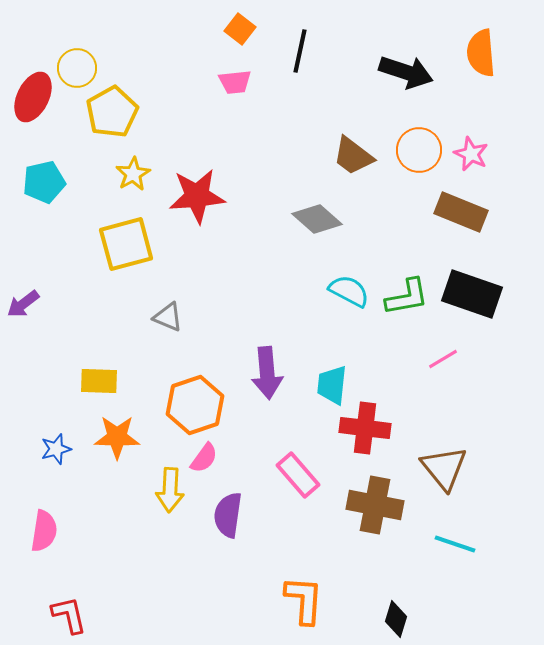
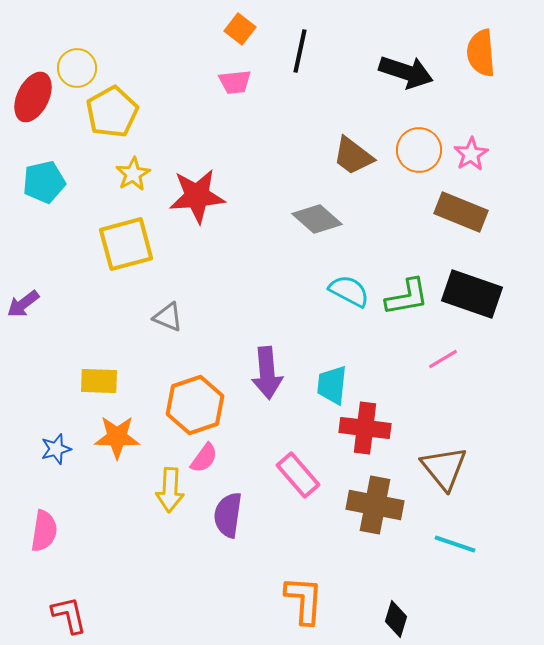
pink star at (471, 154): rotated 16 degrees clockwise
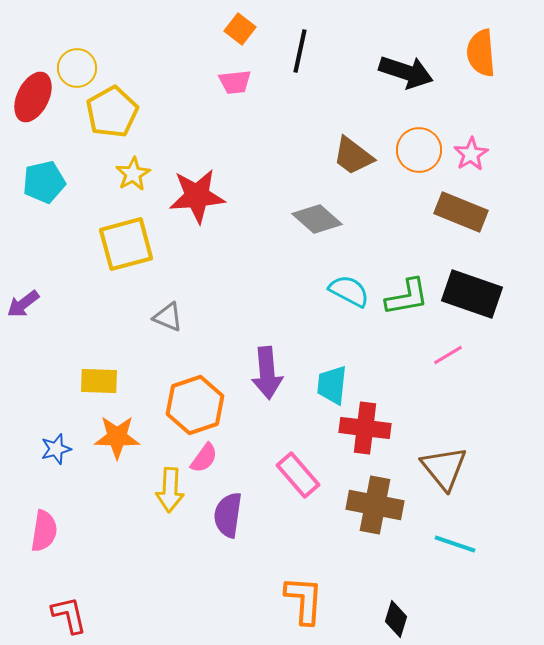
pink line at (443, 359): moved 5 px right, 4 px up
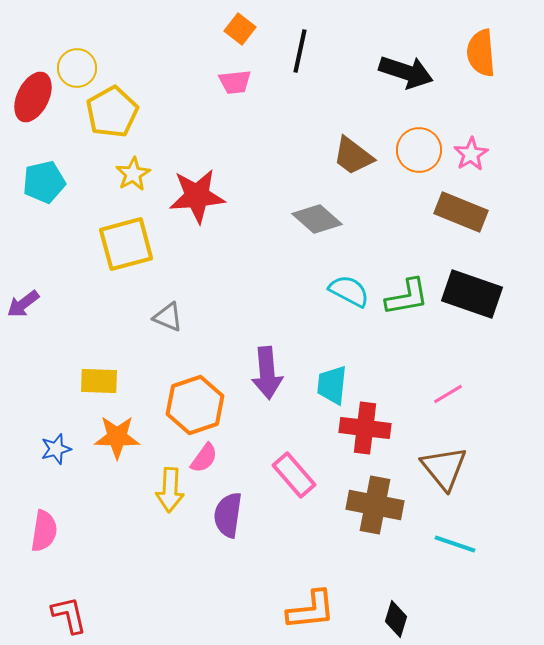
pink line at (448, 355): moved 39 px down
pink rectangle at (298, 475): moved 4 px left
orange L-shape at (304, 600): moved 7 px right, 10 px down; rotated 80 degrees clockwise
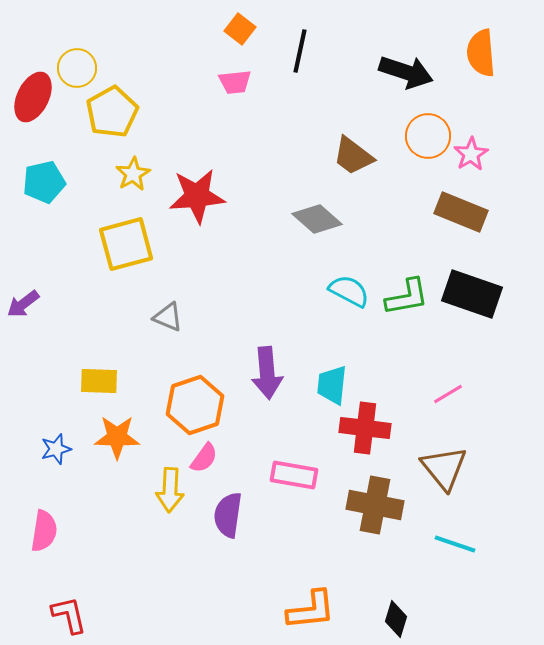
orange circle at (419, 150): moved 9 px right, 14 px up
pink rectangle at (294, 475): rotated 39 degrees counterclockwise
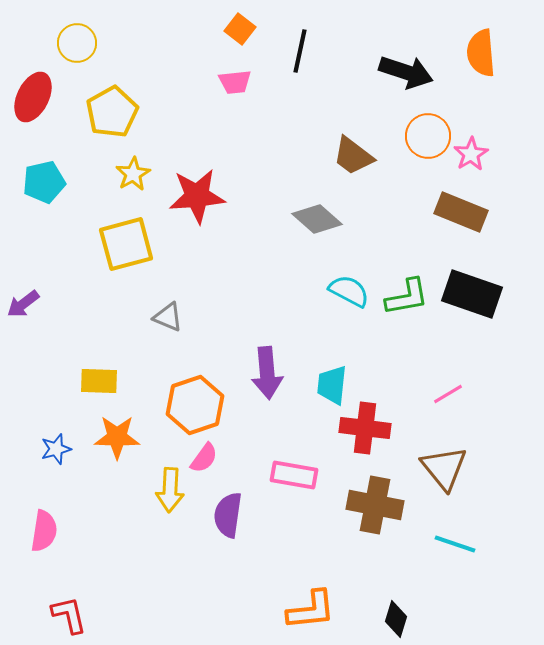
yellow circle at (77, 68): moved 25 px up
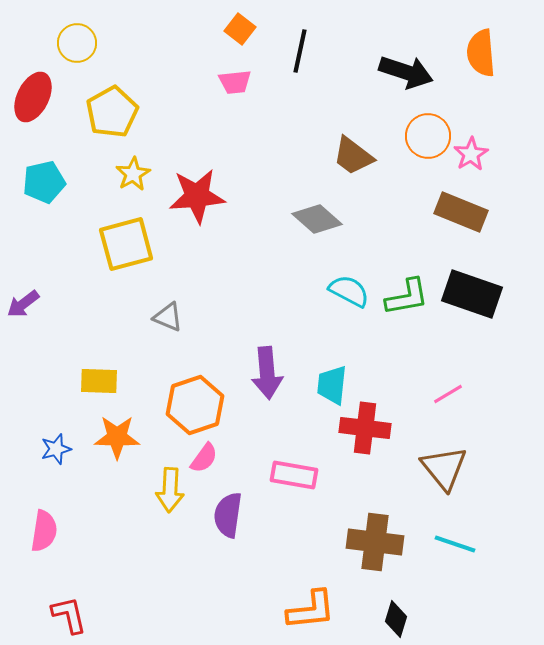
brown cross at (375, 505): moved 37 px down; rotated 4 degrees counterclockwise
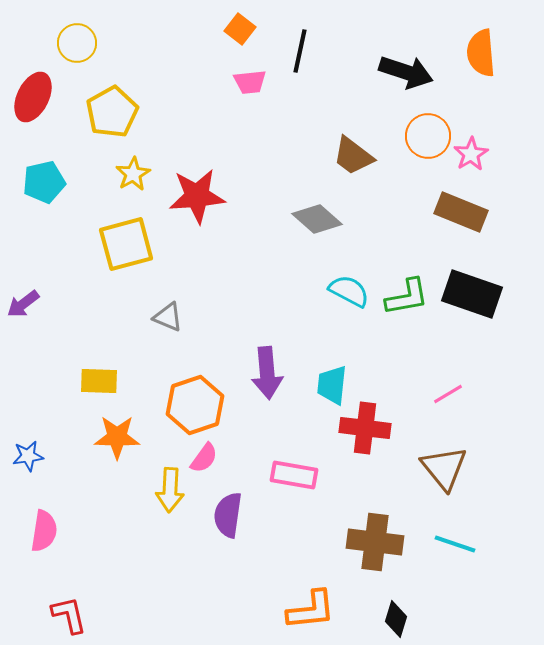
pink trapezoid at (235, 82): moved 15 px right
blue star at (56, 449): moved 28 px left, 7 px down; rotated 8 degrees clockwise
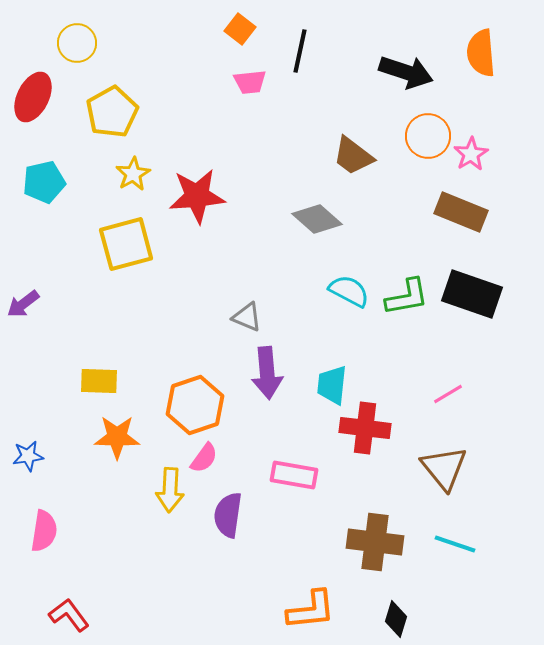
gray triangle at (168, 317): moved 79 px right
red L-shape at (69, 615): rotated 24 degrees counterclockwise
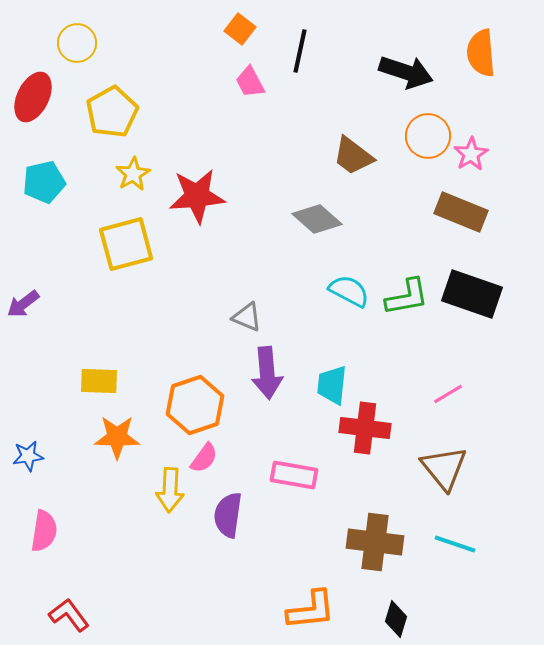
pink trapezoid at (250, 82): rotated 68 degrees clockwise
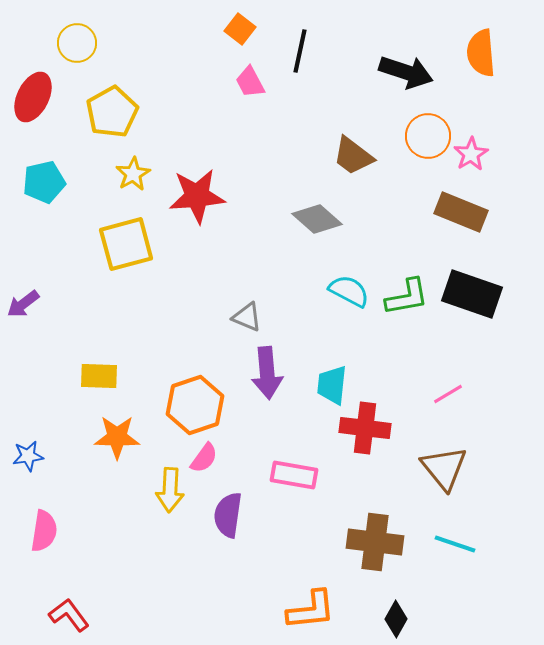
yellow rectangle at (99, 381): moved 5 px up
black diamond at (396, 619): rotated 12 degrees clockwise
